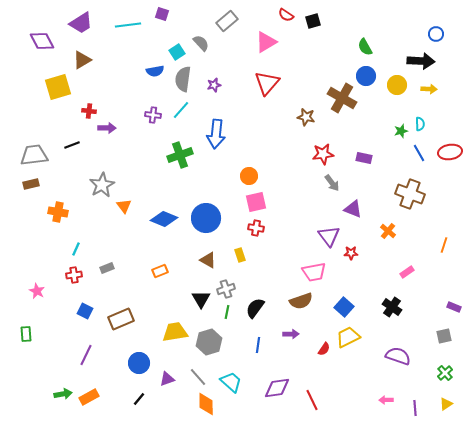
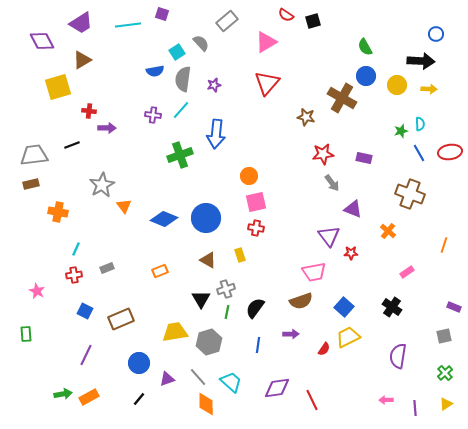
purple semicircle at (398, 356): rotated 100 degrees counterclockwise
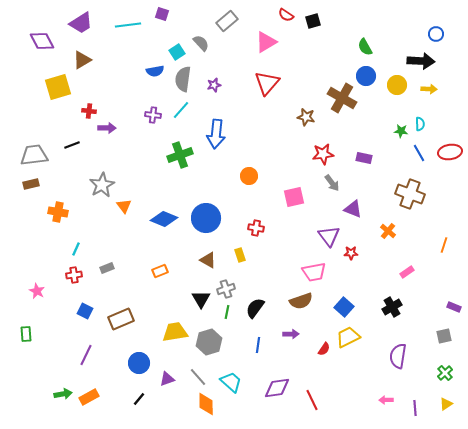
green star at (401, 131): rotated 24 degrees clockwise
pink square at (256, 202): moved 38 px right, 5 px up
black cross at (392, 307): rotated 24 degrees clockwise
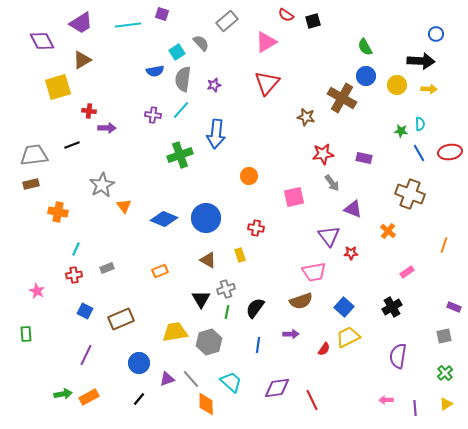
gray line at (198, 377): moved 7 px left, 2 px down
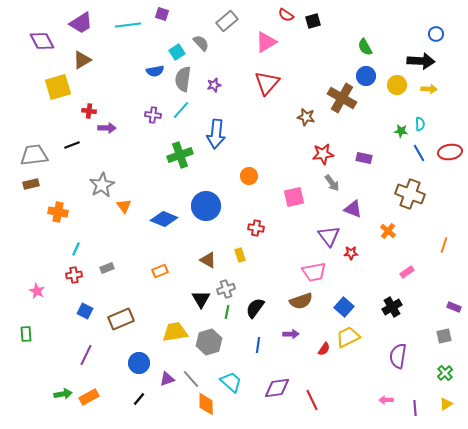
blue circle at (206, 218): moved 12 px up
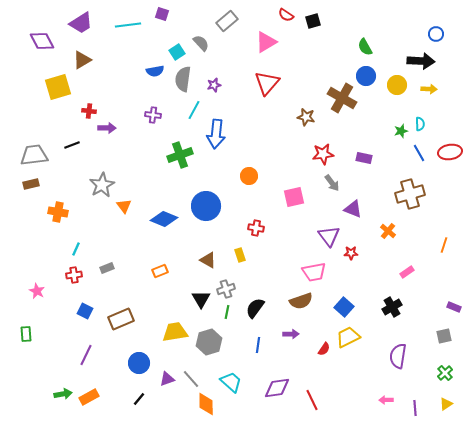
cyan line at (181, 110): moved 13 px right; rotated 12 degrees counterclockwise
green star at (401, 131): rotated 24 degrees counterclockwise
brown cross at (410, 194): rotated 36 degrees counterclockwise
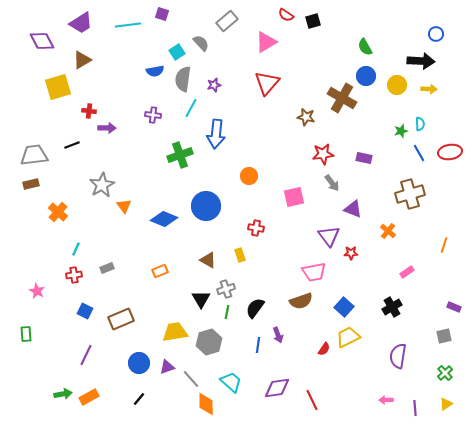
cyan line at (194, 110): moved 3 px left, 2 px up
orange cross at (58, 212): rotated 30 degrees clockwise
purple arrow at (291, 334): moved 13 px left, 1 px down; rotated 70 degrees clockwise
purple triangle at (167, 379): moved 12 px up
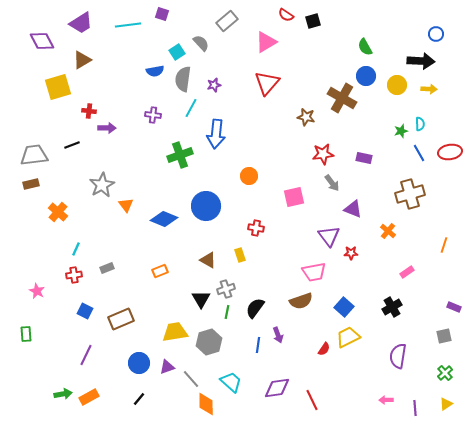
orange triangle at (124, 206): moved 2 px right, 1 px up
